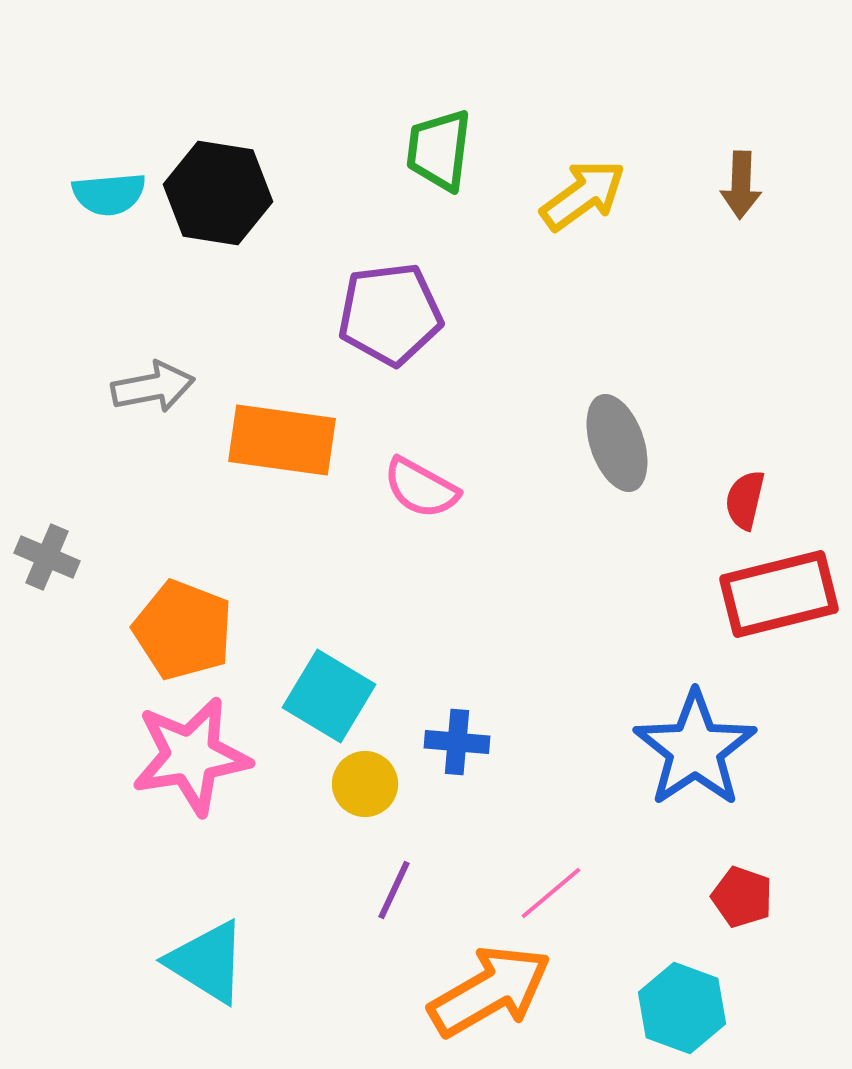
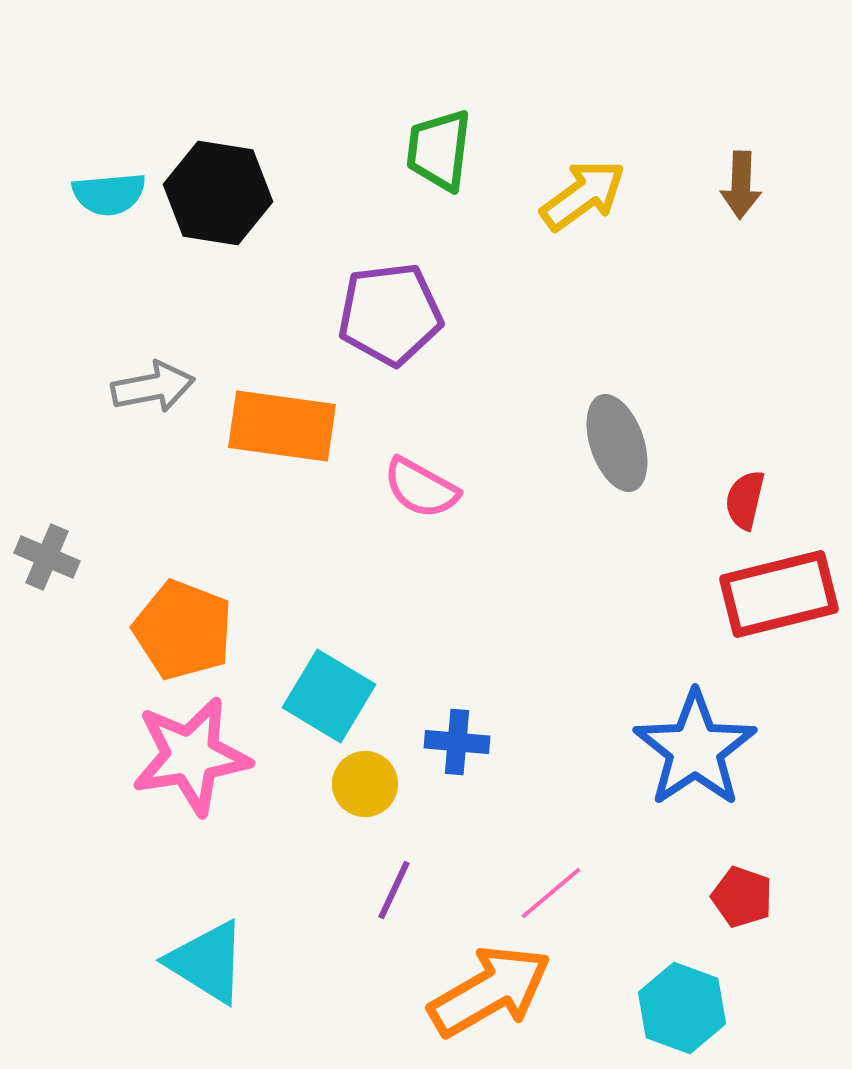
orange rectangle: moved 14 px up
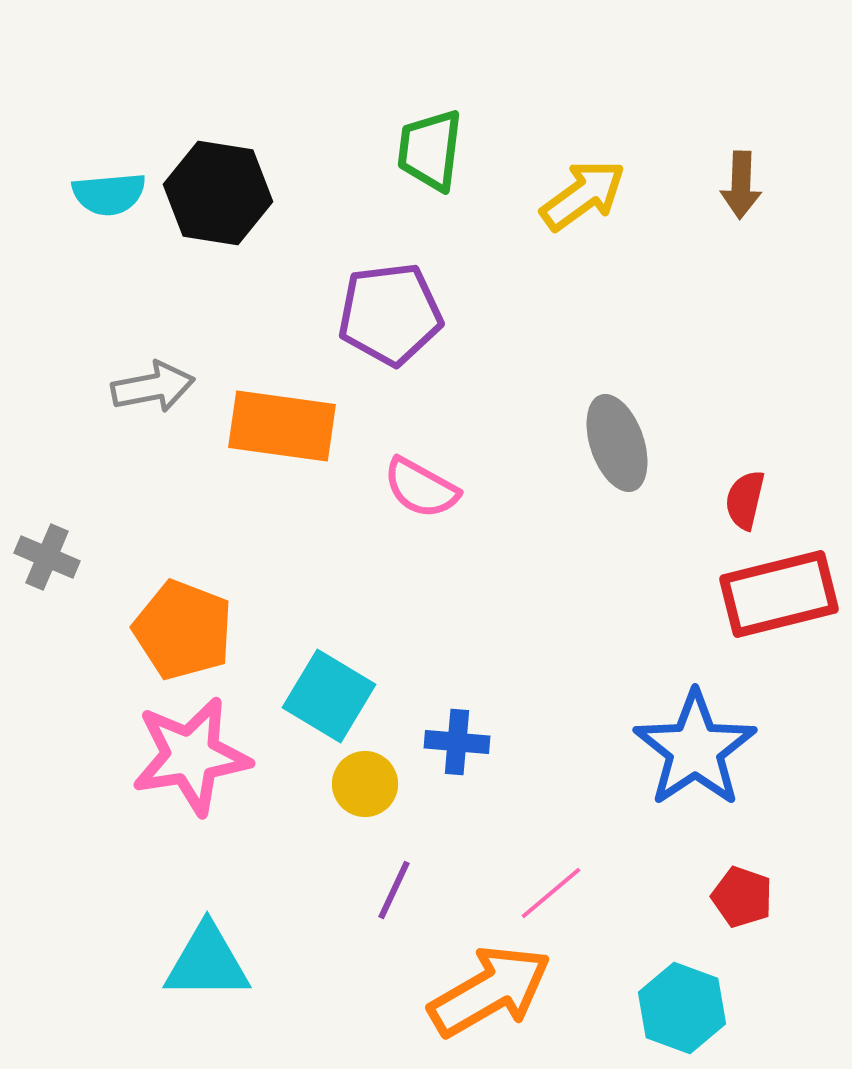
green trapezoid: moved 9 px left
cyan triangle: rotated 32 degrees counterclockwise
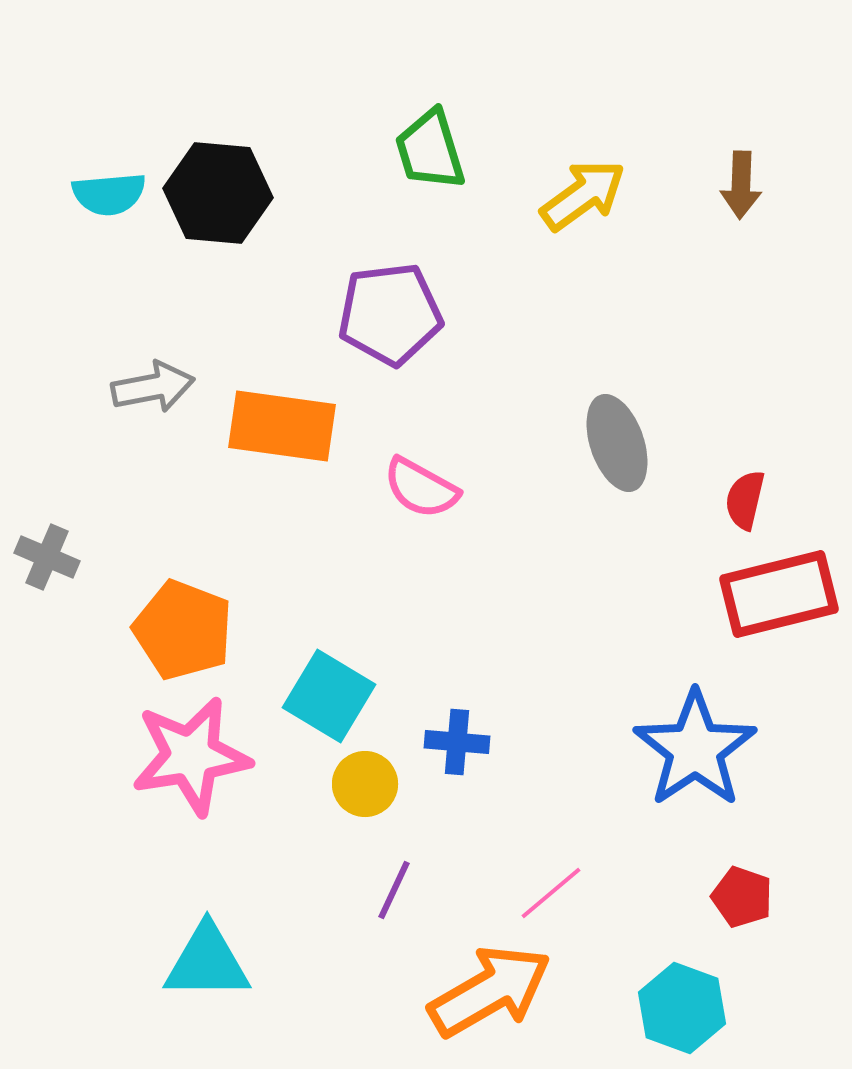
green trapezoid: rotated 24 degrees counterclockwise
black hexagon: rotated 4 degrees counterclockwise
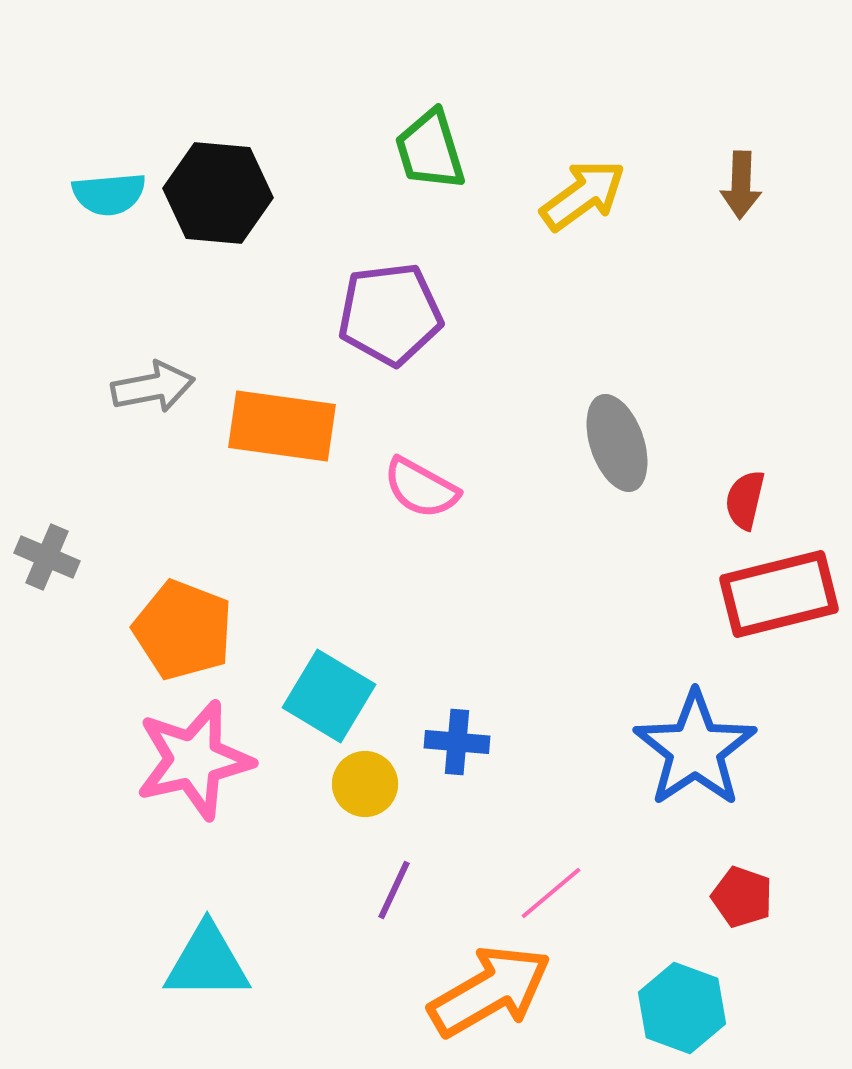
pink star: moved 3 px right, 4 px down; rotated 4 degrees counterclockwise
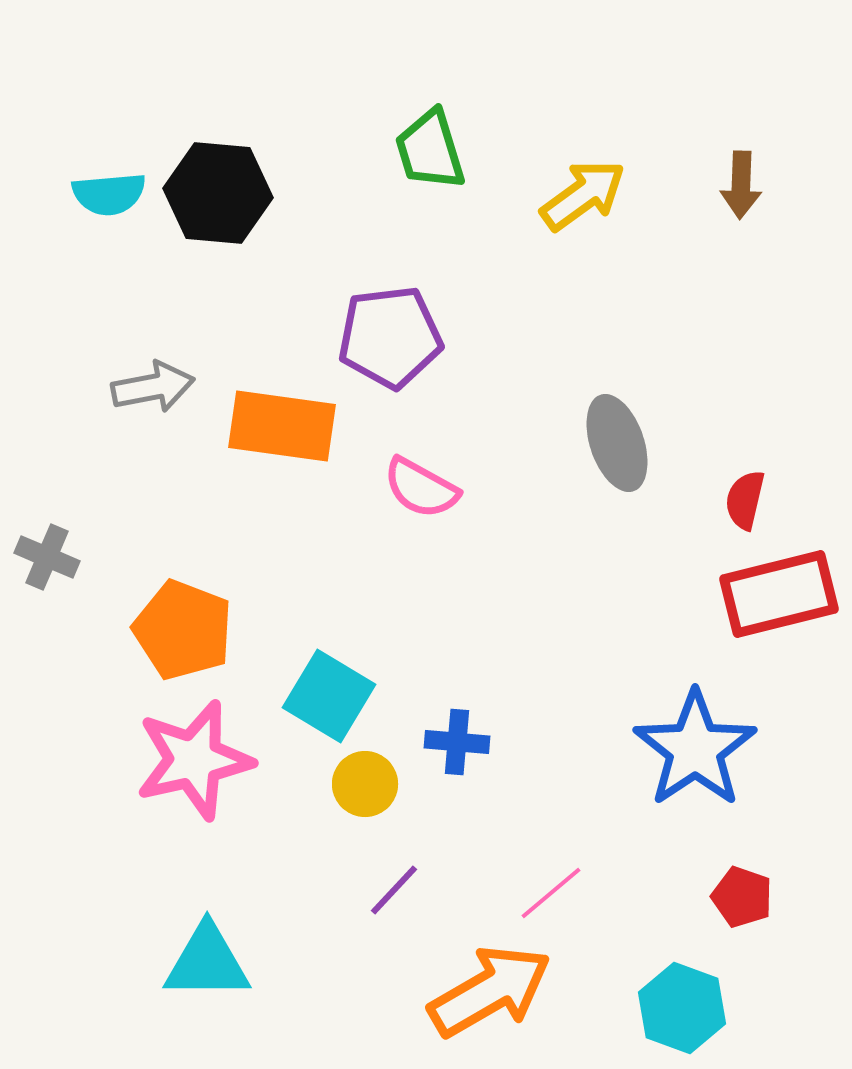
purple pentagon: moved 23 px down
purple line: rotated 18 degrees clockwise
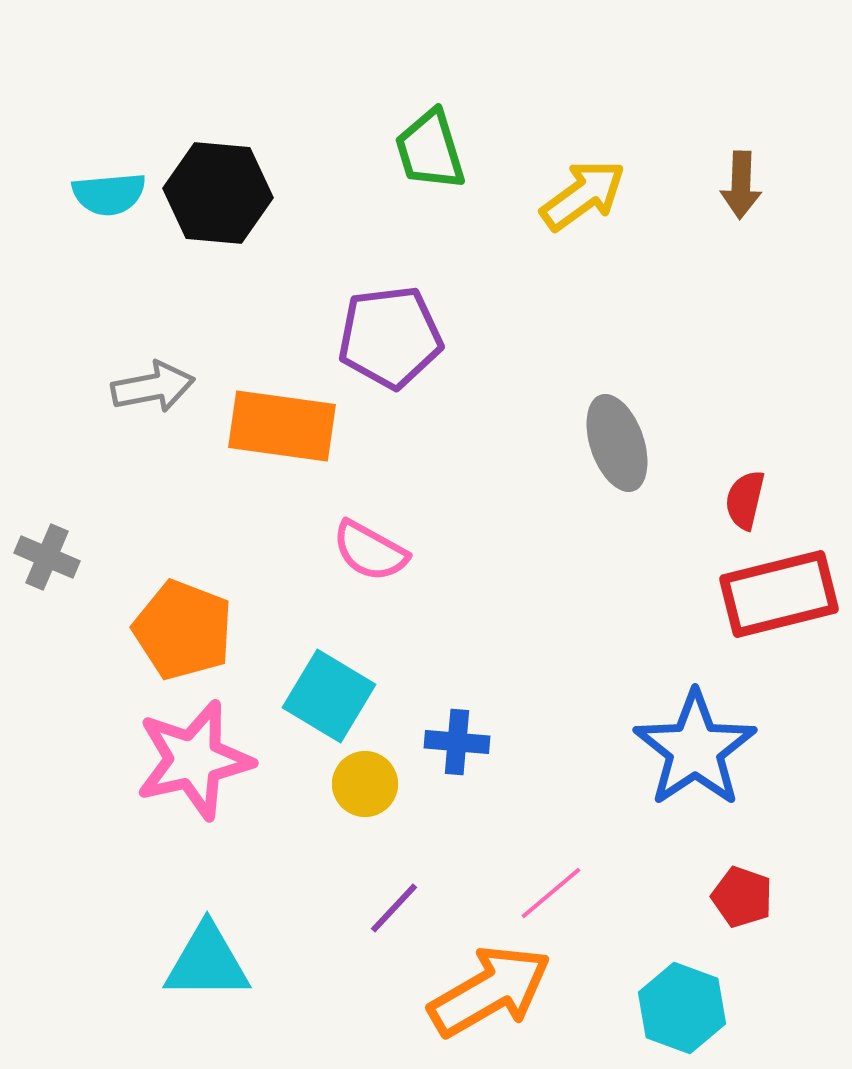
pink semicircle: moved 51 px left, 63 px down
purple line: moved 18 px down
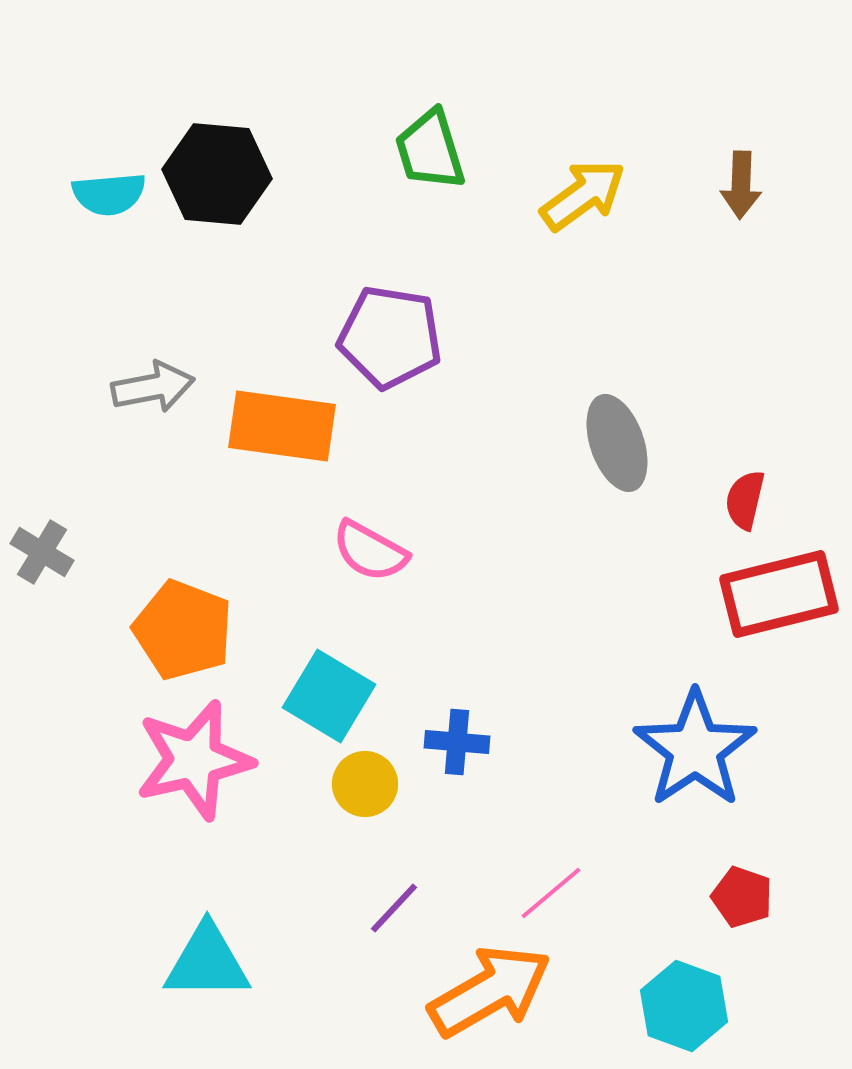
black hexagon: moved 1 px left, 19 px up
purple pentagon: rotated 16 degrees clockwise
gray cross: moved 5 px left, 5 px up; rotated 8 degrees clockwise
cyan hexagon: moved 2 px right, 2 px up
